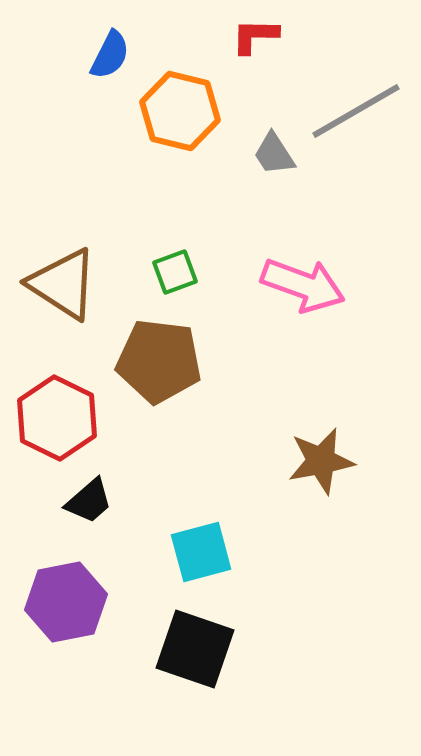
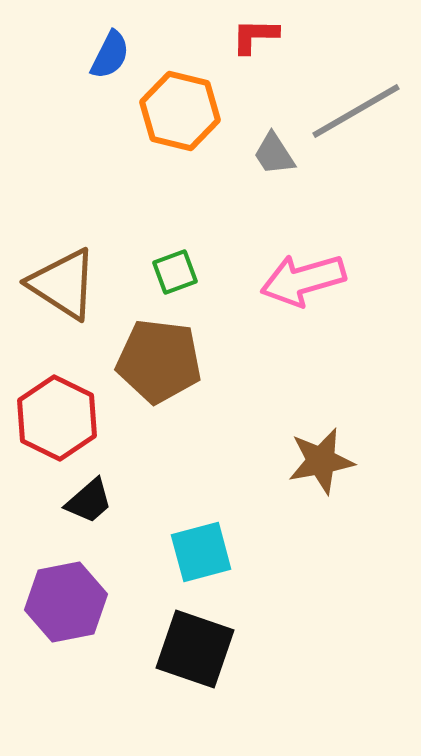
pink arrow: moved 5 px up; rotated 144 degrees clockwise
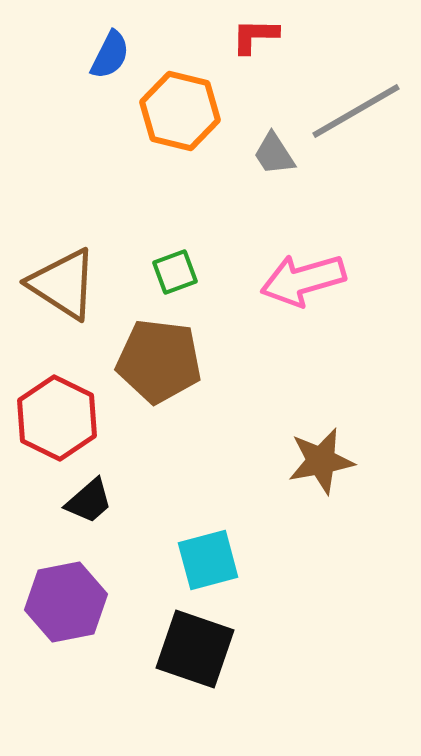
cyan square: moved 7 px right, 8 px down
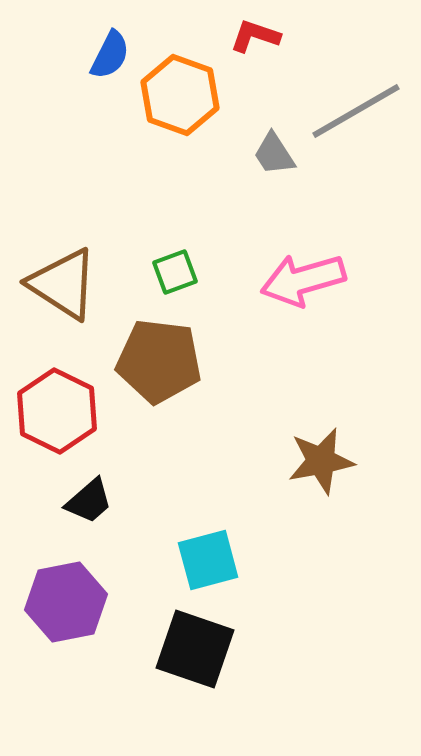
red L-shape: rotated 18 degrees clockwise
orange hexagon: moved 16 px up; rotated 6 degrees clockwise
red hexagon: moved 7 px up
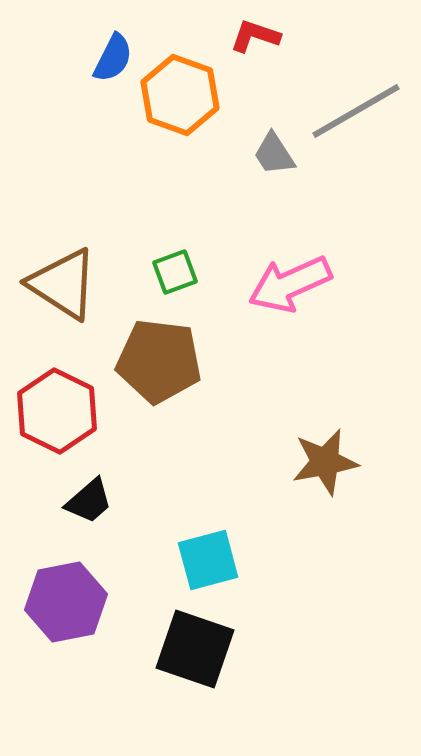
blue semicircle: moved 3 px right, 3 px down
pink arrow: moved 13 px left, 4 px down; rotated 8 degrees counterclockwise
brown star: moved 4 px right, 1 px down
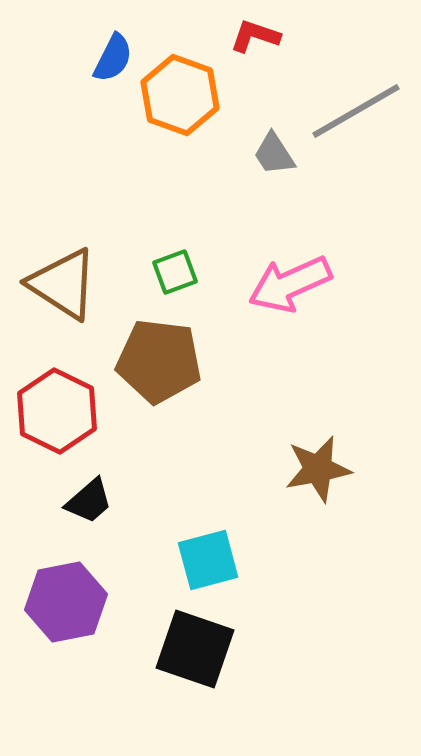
brown star: moved 7 px left, 7 px down
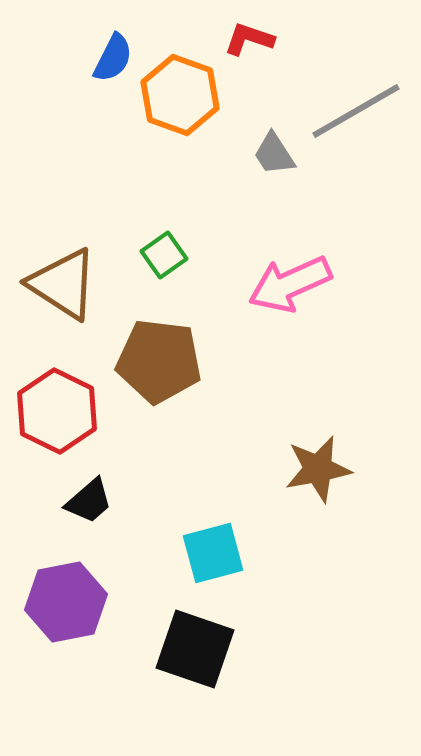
red L-shape: moved 6 px left, 3 px down
green square: moved 11 px left, 17 px up; rotated 15 degrees counterclockwise
cyan square: moved 5 px right, 7 px up
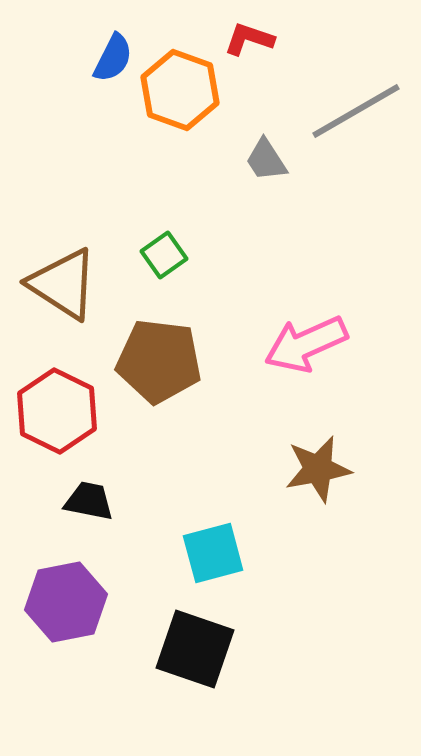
orange hexagon: moved 5 px up
gray trapezoid: moved 8 px left, 6 px down
pink arrow: moved 16 px right, 60 px down
black trapezoid: rotated 128 degrees counterclockwise
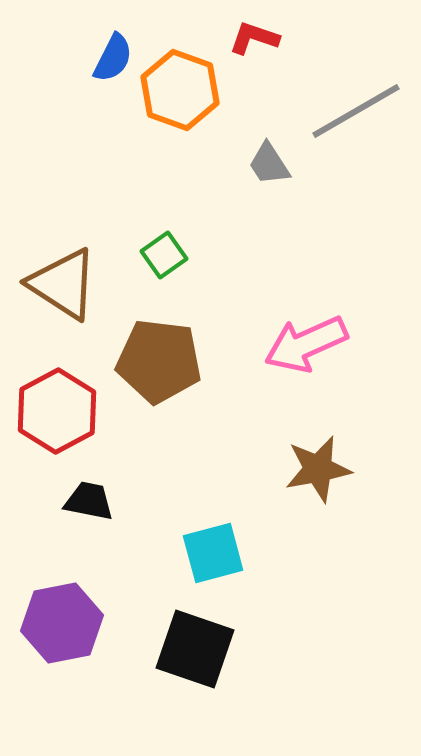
red L-shape: moved 5 px right, 1 px up
gray trapezoid: moved 3 px right, 4 px down
red hexagon: rotated 6 degrees clockwise
purple hexagon: moved 4 px left, 21 px down
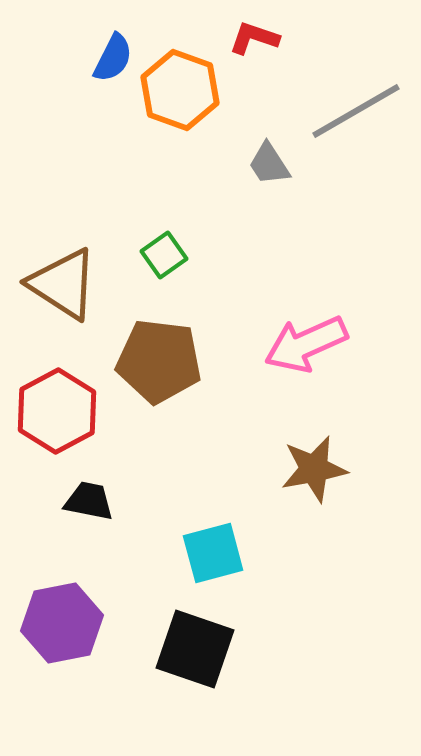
brown star: moved 4 px left
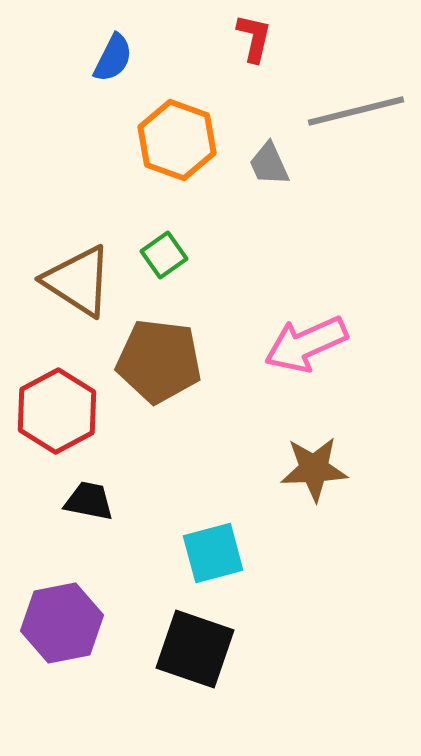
red L-shape: rotated 84 degrees clockwise
orange hexagon: moved 3 px left, 50 px down
gray line: rotated 16 degrees clockwise
gray trapezoid: rotated 9 degrees clockwise
brown triangle: moved 15 px right, 3 px up
brown star: rotated 8 degrees clockwise
